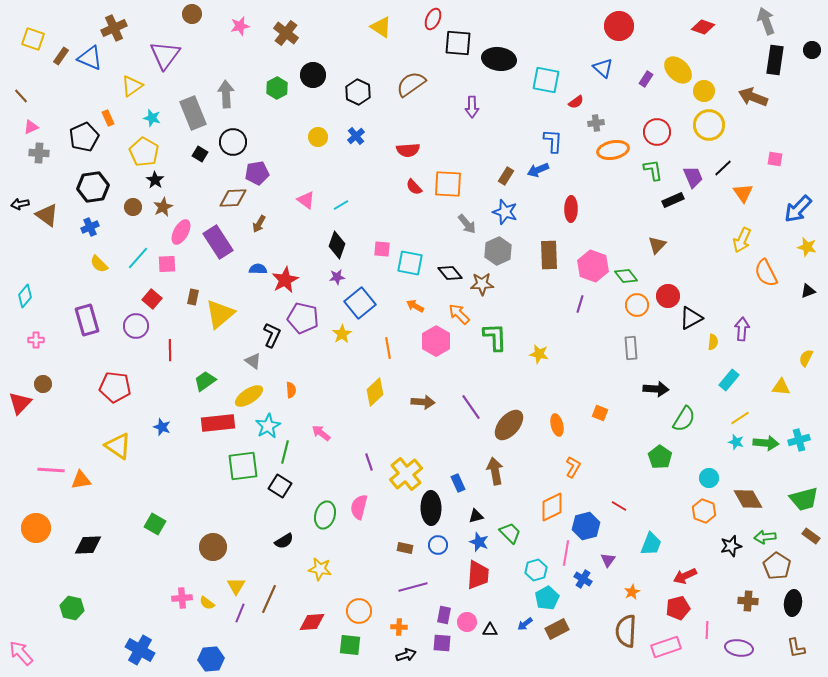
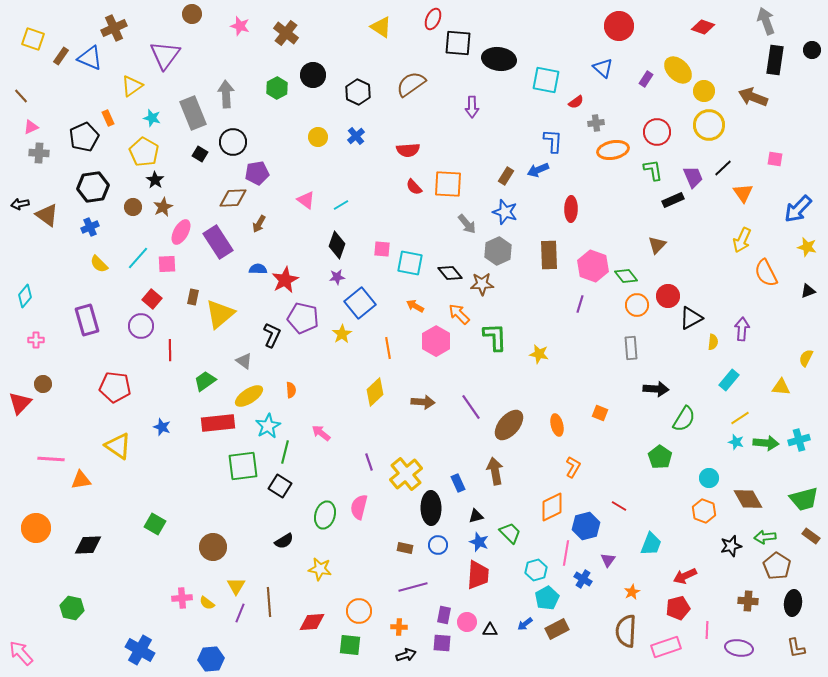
pink star at (240, 26): rotated 30 degrees clockwise
purple circle at (136, 326): moved 5 px right
gray triangle at (253, 361): moved 9 px left
pink line at (51, 470): moved 11 px up
brown line at (269, 599): moved 3 px down; rotated 28 degrees counterclockwise
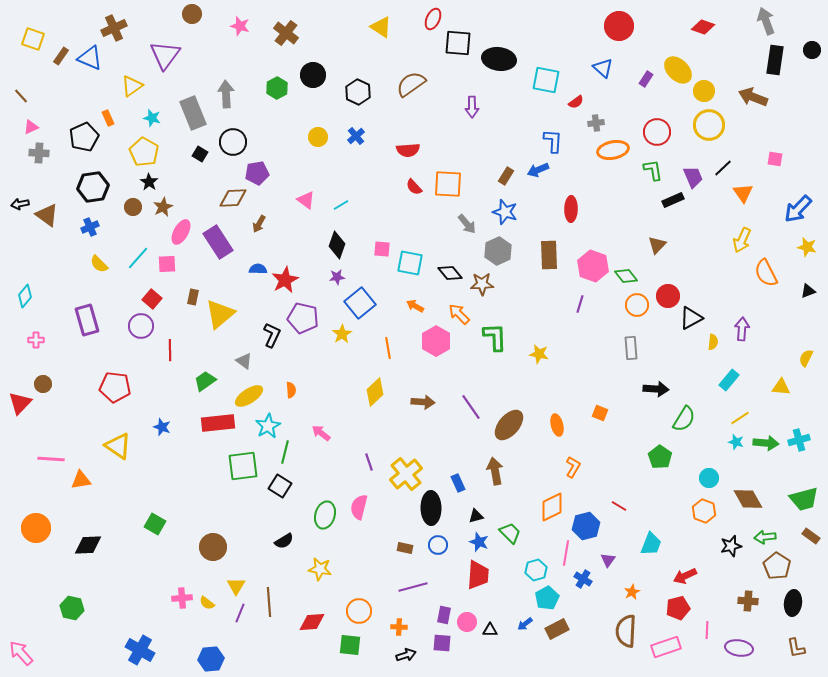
black star at (155, 180): moved 6 px left, 2 px down
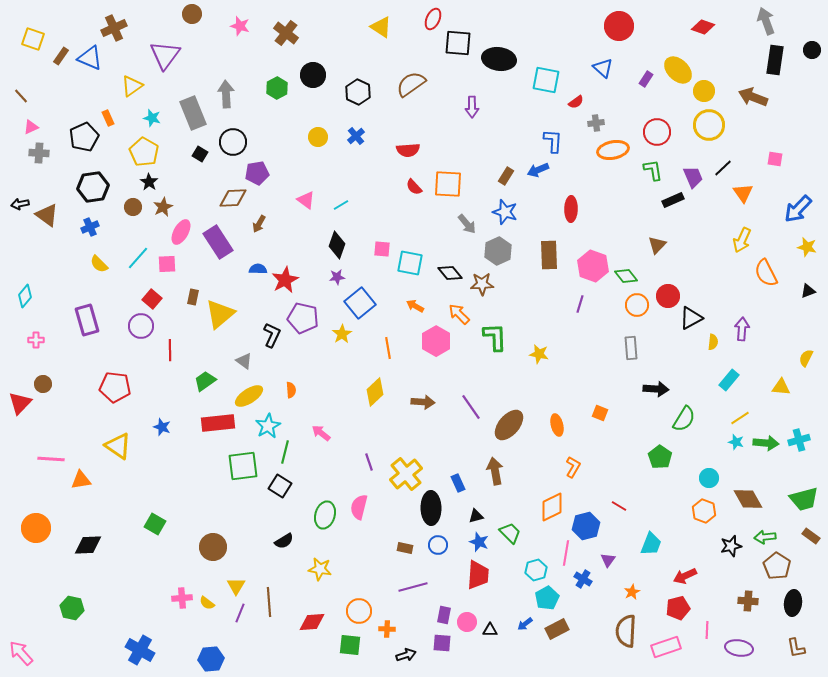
orange cross at (399, 627): moved 12 px left, 2 px down
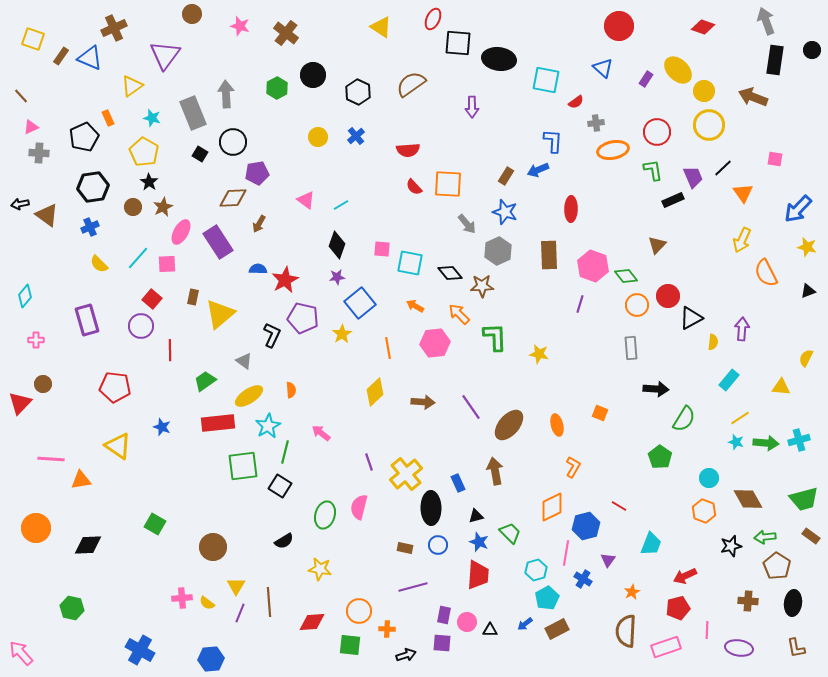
brown star at (482, 284): moved 2 px down
pink hexagon at (436, 341): moved 1 px left, 2 px down; rotated 24 degrees clockwise
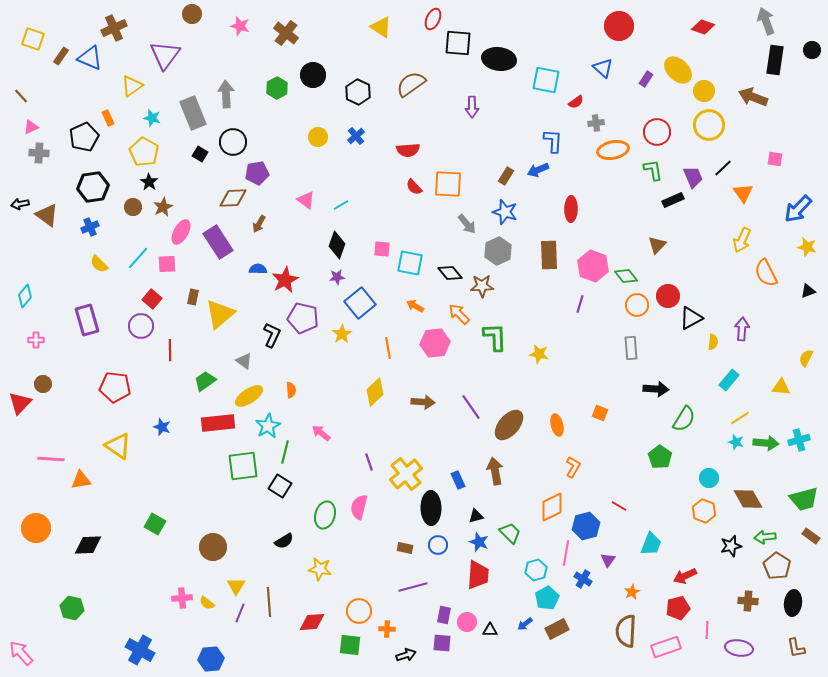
blue rectangle at (458, 483): moved 3 px up
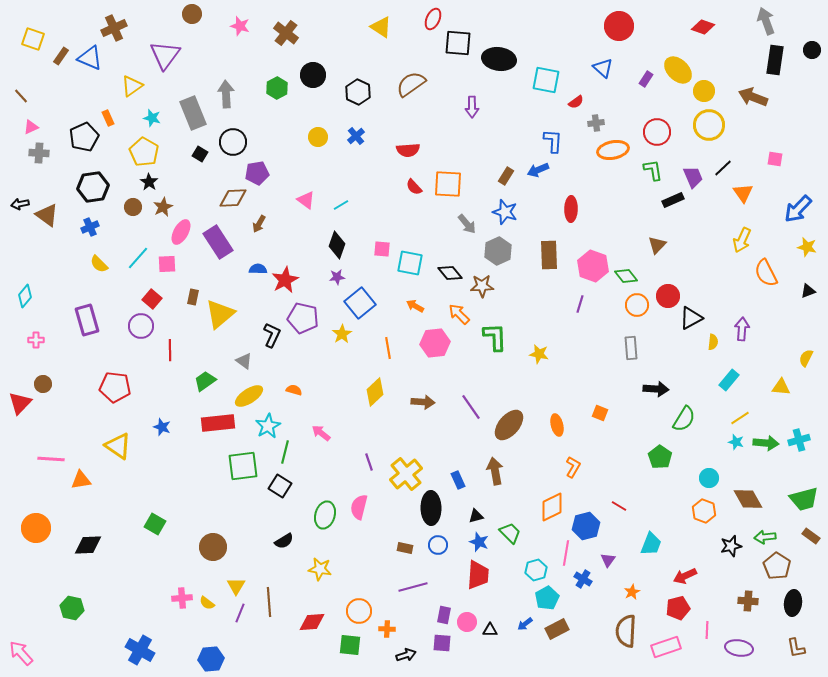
orange semicircle at (291, 390): moved 3 px right; rotated 70 degrees counterclockwise
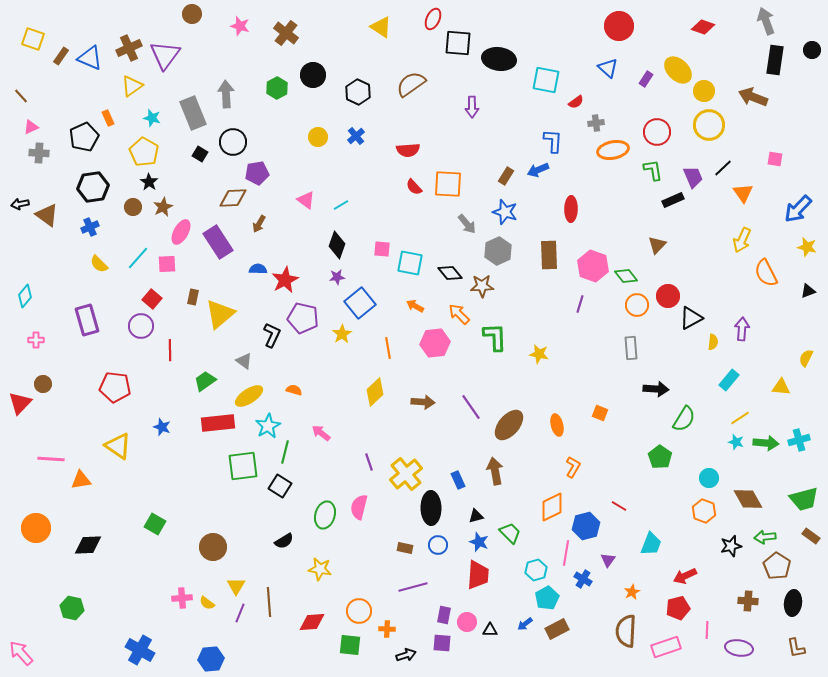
brown cross at (114, 28): moved 15 px right, 20 px down
blue triangle at (603, 68): moved 5 px right
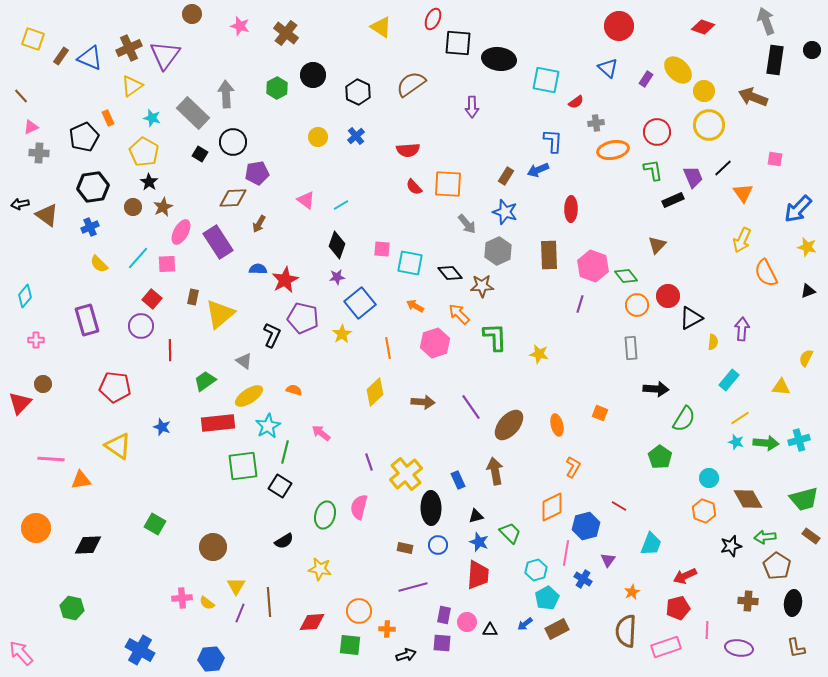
gray rectangle at (193, 113): rotated 24 degrees counterclockwise
pink hexagon at (435, 343): rotated 12 degrees counterclockwise
